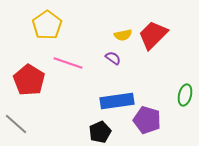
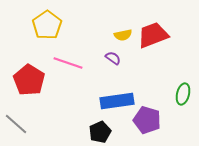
red trapezoid: rotated 24 degrees clockwise
green ellipse: moved 2 px left, 1 px up
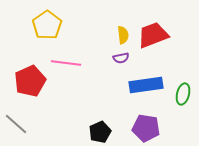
yellow semicircle: rotated 84 degrees counterclockwise
purple semicircle: moved 8 px right; rotated 133 degrees clockwise
pink line: moved 2 px left; rotated 12 degrees counterclockwise
red pentagon: moved 1 px right, 1 px down; rotated 16 degrees clockwise
blue rectangle: moved 29 px right, 16 px up
purple pentagon: moved 1 px left, 8 px down; rotated 8 degrees counterclockwise
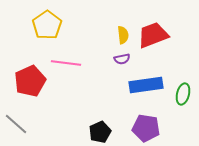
purple semicircle: moved 1 px right, 1 px down
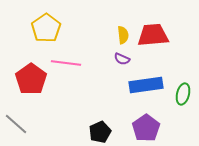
yellow pentagon: moved 1 px left, 3 px down
red trapezoid: rotated 16 degrees clockwise
purple semicircle: rotated 35 degrees clockwise
red pentagon: moved 1 px right, 2 px up; rotated 12 degrees counterclockwise
purple pentagon: rotated 28 degrees clockwise
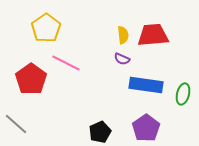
pink line: rotated 20 degrees clockwise
blue rectangle: rotated 16 degrees clockwise
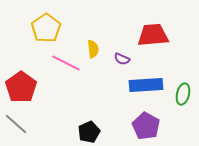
yellow semicircle: moved 30 px left, 14 px down
red pentagon: moved 10 px left, 8 px down
blue rectangle: rotated 12 degrees counterclockwise
purple pentagon: moved 2 px up; rotated 8 degrees counterclockwise
black pentagon: moved 11 px left
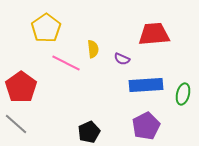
red trapezoid: moved 1 px right, 1 px up
purple pentagon: rotated 16 degrees clockwise
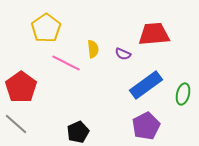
purple semicircle: moved 1 px right, 5 px up
blue rectangle: rotated 32 degrees counterclockwise
black pentagon: moved 11 px left
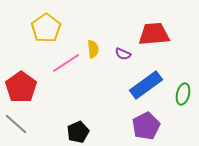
pink line: rotated 60 degrees counterclockwise
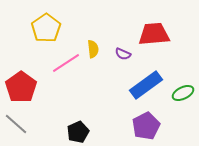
green ellipse: moved 1 px up; rotated 50 degrees clockwise
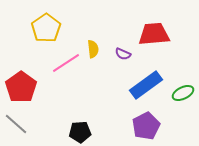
black pentagon: moved 2 px right; rotated 20 degrees clockwise
